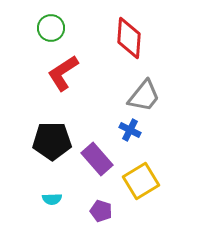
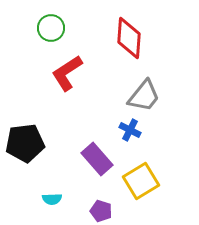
red L-shape: moved 4 px right
black pentagon: moved 27 px left, 2 px down; rotated 6 degrees counterclockwise
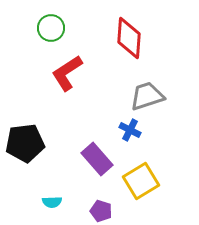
gray trapezoid: moved 3 px right; rotated 147 degrees counterclockwise
cyan semicircle: moved 3 px down
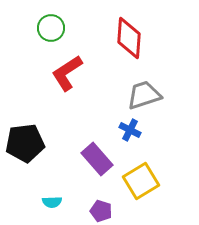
gray trapezoid: moved 3 px left, 1 px up
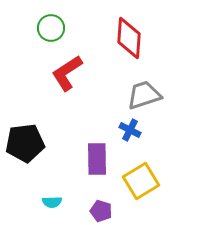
purple rectangle: rotated 40 degrees clockwise
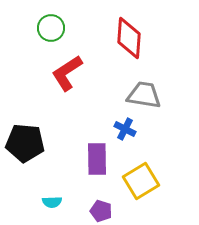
gray trapezoid: rotated 27 degrees clockwise
blue cross: moved 5 px left, 1 px up
black pentagon: rotated 12 degrees clockwise
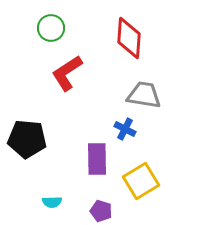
black pentagon: moved 2 px right, 4 px up
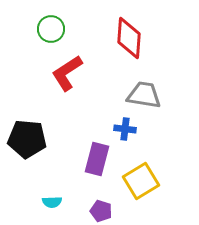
green circle: moved 1 px down
blue cross: rotated 20 degrees counterclockwise
purple rectangle: rotated 16 degrees clockwise
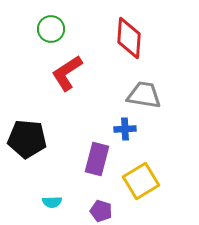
blue cross: rotated 10 degrees counterclockwise
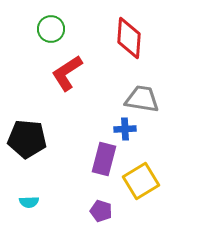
gray trapezoid: moved 2 px left, 4 px down
purple rectangle: moved 7 px right
cyan semicircle: moved 23 px left
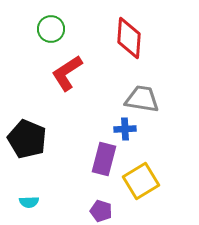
black pentagon: rotated 18 degrees clockwise
